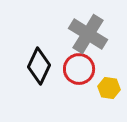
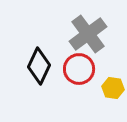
gray cross: rotated 21 degrees clockwise
yellow hexagon: moved 4 px right
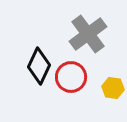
red circle: moved 8 px left, 8 px down
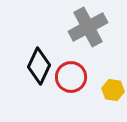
gray cross: moved 7 px up; rotated 9 degrees clockwise
yellow hexagon: moved 2 px down
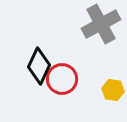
gray cross: moved 13 px right, 3 px up
red circle: moved 9 px left, 2 px down
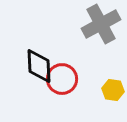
black diamond: rotated 27 degrees counterclockwise
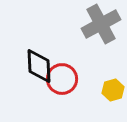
yellow hexagon: rotated 25 degrees counterclockwise
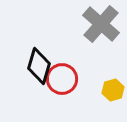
gray cross: rotated 21 degrees counterclockwise
black diamond: rotated 18 degrees clockwise
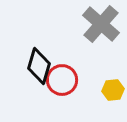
red circle: moved 1 px down
yellow hexagon: rotated 10 degrees clockwise
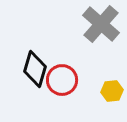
black diamond: moved 4 px left, 3 px down
yellow hexagon: moved 1 px left, 1 px down
